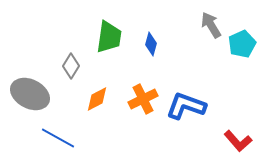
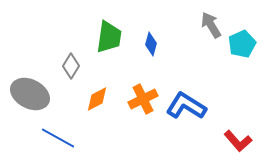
blue L-shape: rotated 12 degrees clockwise
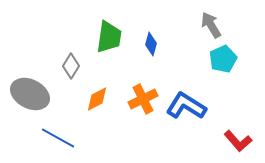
cyan pentagon: moved 19 px left, 15 px down
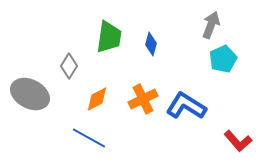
gray arrow: rotated 52 degrees clockwise
gray diamond: moved 2 px left
blue line: moved 31 px right
